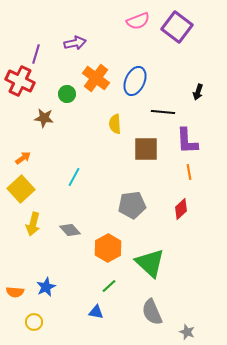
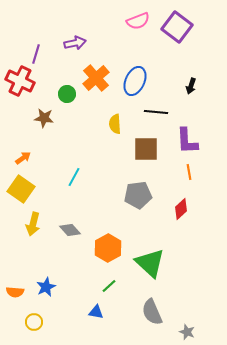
orange cross: rotated 12 degrees clockwise
black arrow: moved 7 px left, 6 px up
black line: moved 7 px left
yellow square: rotated 12 degrees counterclockwise
gray pentagon: moved 6 px right, 10 px up
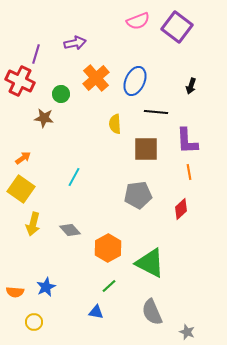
green circle: moved 6 px left
green triangle: rotated 16 degrees counterclockwise
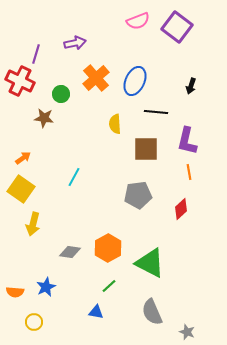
purple L-shape: rotated 16 degrees clockwise
gray diamond: moved 22 px down; rotated 40 degrees counterclockwise
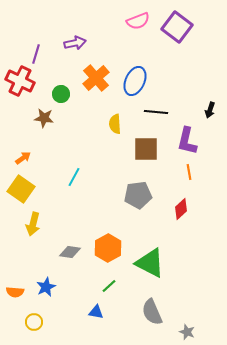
black arrow: moved 19 px right, 24 px down
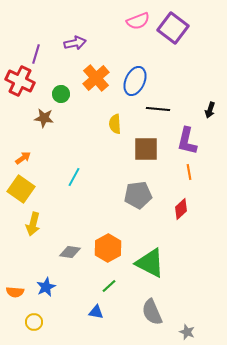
purple square: moved 4 px left, 1 px down
black line: moved 2 px right, 3 px up
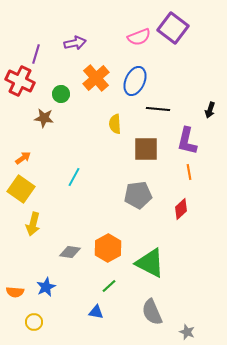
pink semicircle: moved 1 px right, 16 px down
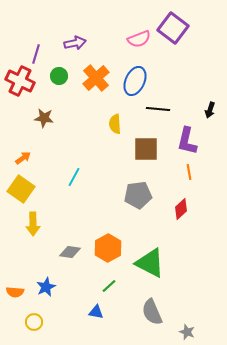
pink semicircle: moved 2 px down
green circle: moved 2 px left, 18 px up
yellow arrow: rotated 15 degrees counterclockwise
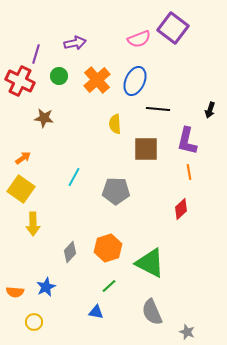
orange cross: moved 1 px right, 2 px down
gray pentagon: moved 22 px left, 4 px up; rotated 8 degrees clockwise
orange hexagon: rotated 12 degrees clockwise
gray diamond: rotated 55 degrees counterclockwise
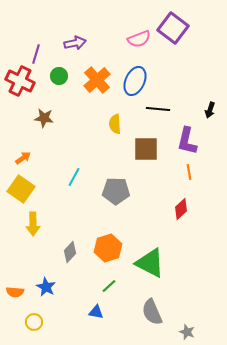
blue star: rotated 18 degrees counterclockwise
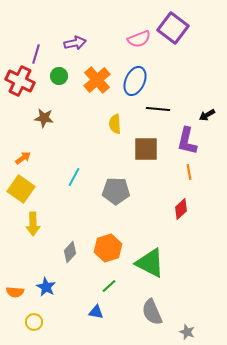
black arrow: moved 3 px left, 5 px down; rotated 42 degrees clockwise
